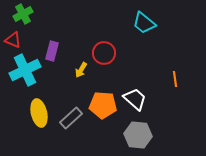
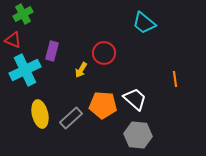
yellow ellipse: moved 1 px right, 1 px down
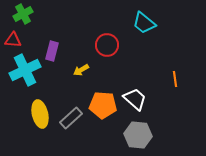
red triangle: rotated 18 degrees counterclockwise
red circle: moved 3 px right, 8 px up
yellow arrow: rotated 28 degrees clockwise
